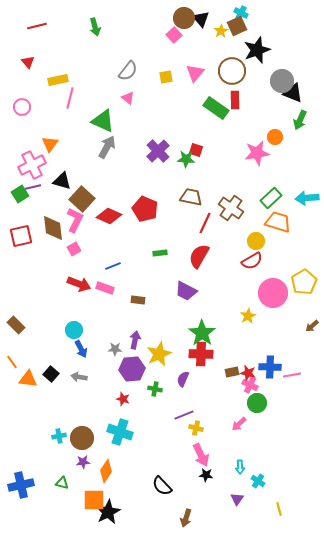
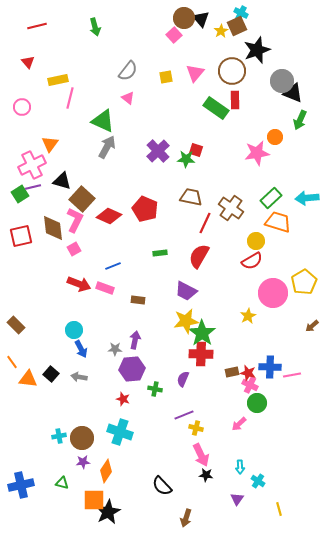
yellow star at (159, 354): moved 27 px right, 33 px up; rotated 15 degrees clockwise
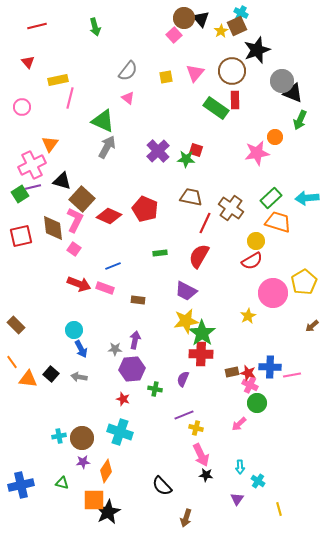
pink square at (74, 249): rotated 24 degrees counterclockwise
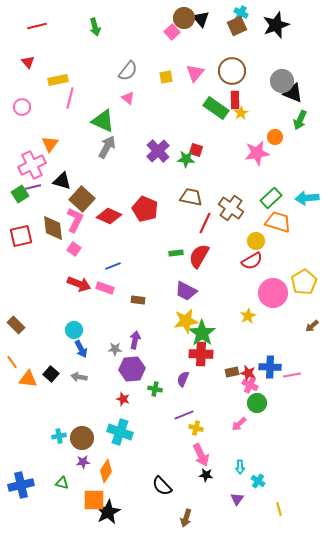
yellow star at (221, 31): moved 20 px right, 82 px down
pink square at (174, 35): moved 2 px left, 3 px up
black star at (257, 50): moved 19 px right, 25 px up
green rectangle at (160, 253): moved 16 px right
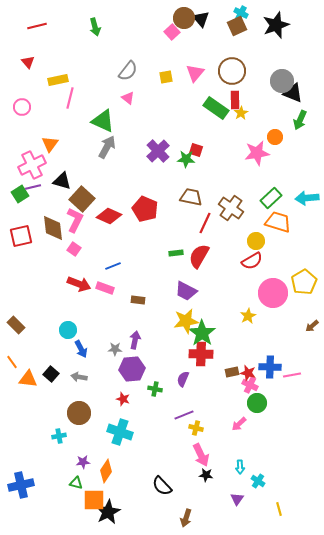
cyan circle at (74, 330): moved 6 px left
brown circle at (82, 438): moved 3 px left, 25 px up
green triangle at (62, 483): moved 14 px right
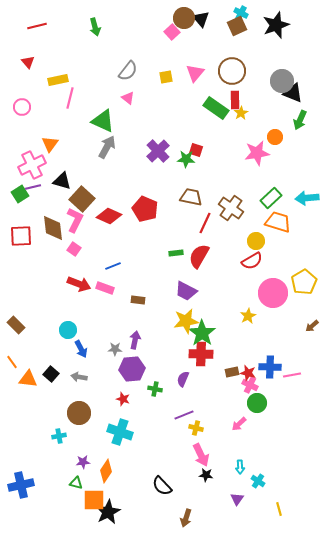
red square at (21, 236): rotated 10 degrees clockwise
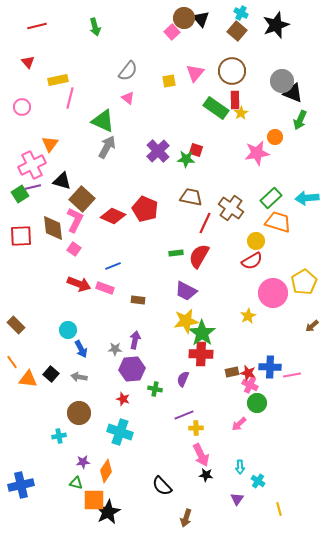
brown square at (237, 26): moved 5 px down; rotated 24 degrees counterclockwise
yellow square at (166, 77): moved 3 px right, 4 px down
red diamond at (109, 216): moved 4 px right
yellow cross at (196, 428): rotated 16 degrees counterclockwise
